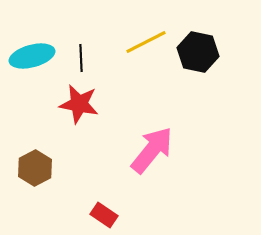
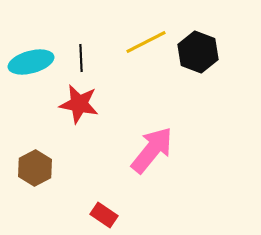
black hexagon: rotated 9 degrees clockwise
cyan ellipse: moved 1 px left, 6 px down
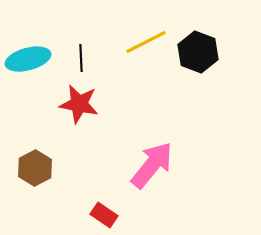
cyan ellipse: moved 3 px left, 3 px up
pink arrow: moved 15 px down
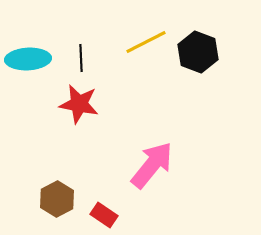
cyan ellipse: rotated 12 degrees clockwise
brown hexagon: moved 22 px right, 31 px down
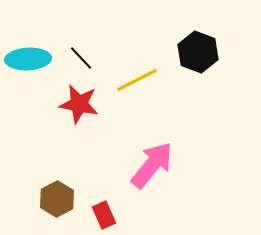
yellow line: moved 9 px left, 38 px down
black line: rotated 40 degrees counterclockwise
red rectangle: rotated 32 degrees clockwise
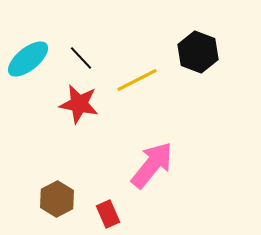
cyan ellipse: rotated 36 degrees counterclockwise
red rectangle: moved 4 px right, 1 px up
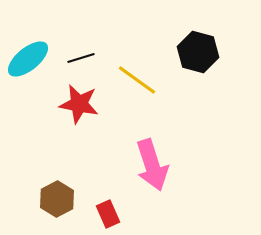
black hexagon: rotated 6 degrees counterclockwise
black line: rotated 64 degrees counterclockwise
yellow line: rotated 63 degrees clockwise
pink arrow: rotated 123 degrees clockwise
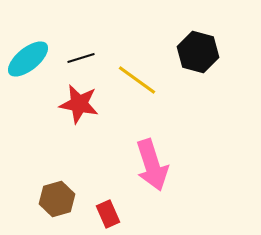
brown hexagon: rotated 12 degrees clockwise
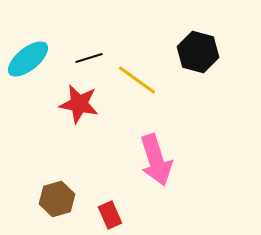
black line: moved 8 px right
pink arrow: moved 4 px right, 5 px up
red rectangle: moved 2 px right, 1 px down
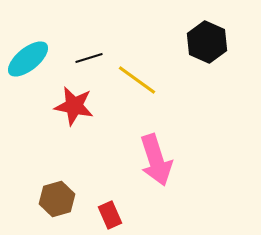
black hexagon: moved 9 px right, 10 px up; rotated 9 degrees clockwise
red star: moved 5 px left, 2 px down
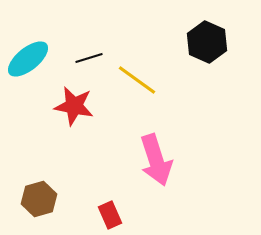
brown hexagon: moved 18 px left
